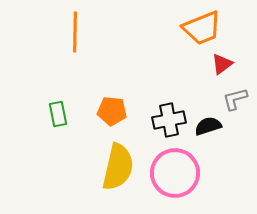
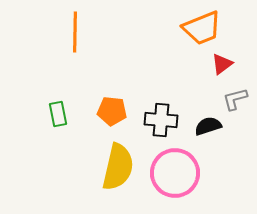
black cross: moved 8 px left; rotated 16 degrees clockwise
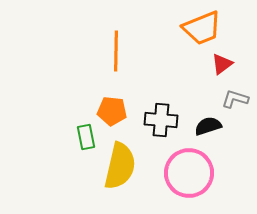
orange line: moved 41 px right, 19 px down
gray L-shape: rotated 32 degrees clockwise
green rectangle: moved 28 px right, 23 px down
yellow semicircle: moved 2 px right, 1 px up
pink circle: moved 14 px right
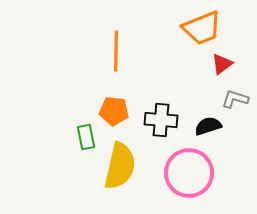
orange pentagon: moved 2 px right
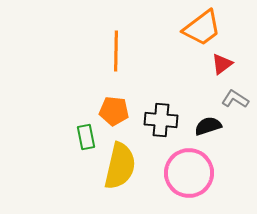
orange trapezoid: rotated 15 degrees counterclockwise
gray L-shape: rotated 16 degrees clockwise
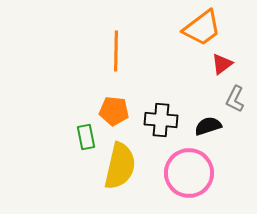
gray L-shape: rotated 96 degrees counterclockwise
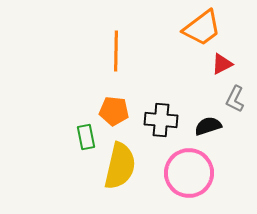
red triangle: rotated 10 degrees clockwise
